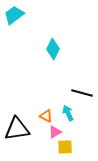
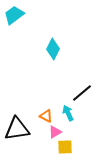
black line: rotated 55 degrees counterclockwise
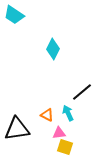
cyan trapezoid: rotated 110 degrees counterclockwise
black line: moved 1 px up
orange triangle: moved 1 px right, 1 px up
pink triangle: moved 4 px right, 1 px down; rotated 24 degrees clockwise
yellow square: rotated 21 degrees clockwise
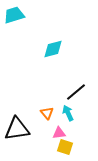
cyan trapezoid: rotated 130 degrees clockwise
cyan diamond: rotated 50 degrees clockwise
black line: moved 6 px left
orange triangle: moved 2 px up; rotated 24 degrees clockwise
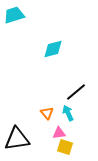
black triangle: moved 10 px down
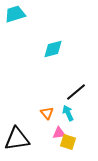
cyan trapezoid: moved 1 px right, 1 px up
yellow square: moved 3 px right, 5 px up
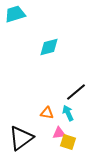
cyan diamond: moved 4 px left, 2 px up
orange triangle: rotated 40 degrees counterclockwise
black triangle: moved 4 px right, 1 px up; rotated 28 degrees counterclockwise
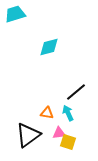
black triangle: moved 7 px right, 3 px up
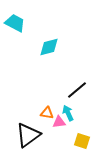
cyan trapezoid: moved 9 px down; rotated 45 degrees clockwise
black line: moved 1 px right, 2 px up
pink triangle: moved 11 px up
yellow square: moved 14 px right, 1 px up
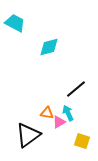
black line: moved 1 px left, 1 px up
pink triangle: rotated 24 degrees counterclockwise
